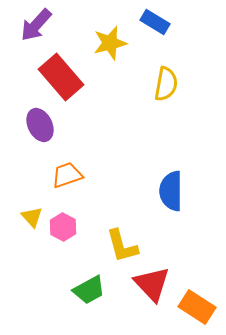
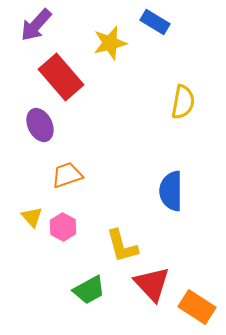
yellow semicircle: moved 17 px right, 18 px down
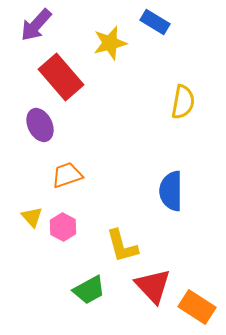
red triangle: moved 1 px right, 2 px down
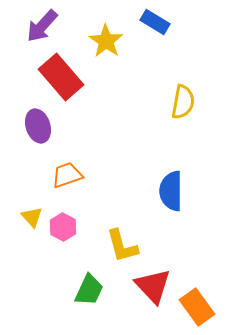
purple arrow: moved 6 px right, 1 px down
yellow star: moved 4 px left, 2 px up; rotated 24 degrees counterclockwise
purple ellipse: moved 2 px left, 1 px down; rotated 8 degrees clockwise
green trapezoid: rotated 36 degrees counterclockwise
orange rectangle: rotated 21 degrees clockwise
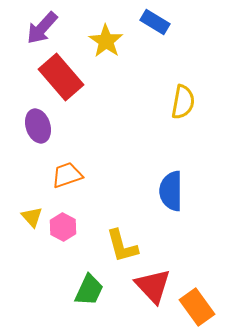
purple arrow: moved 2 px down
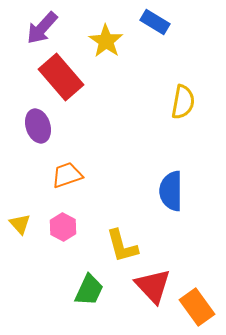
yellow triangle: moved 12 px left, 7 px down
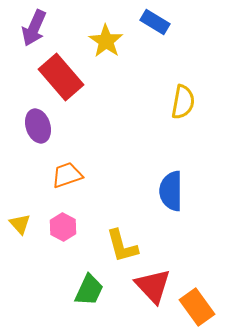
purple arrow: moved 8 px left; rotated 18 degrees counterclockwise
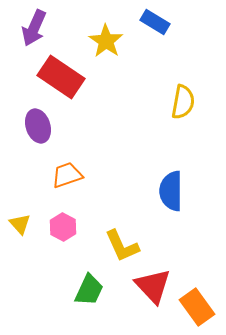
red rectangle: rotated 15 degrees counterclockwise
yellow L-shape: rotated 9 degrees counterclockwise
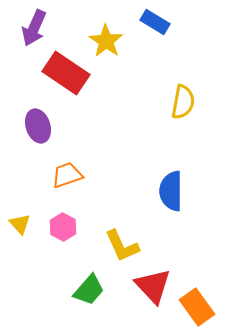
red rectangle: moved 5 px right, 4 px up
green trapezoid: rotated 16 degrees clockwise
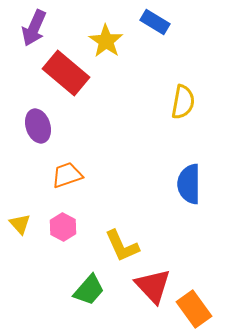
red rectangle: rotated 6 degrees clockwise
blue semicircle: moved 18 px right, 7 px up
orange rectangle: moved 3 px left, 2 px down
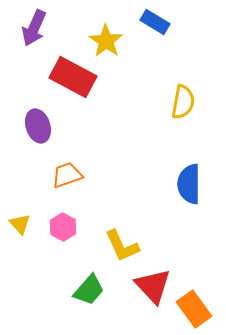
red rectangle: moved 7 px right, 4 px down; rotated 12 degrees counterclockwise
